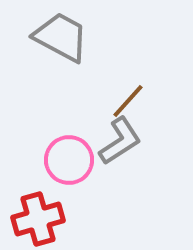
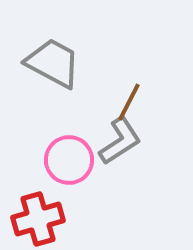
gray trapezoid: moved 8 px left, 26 px down
brown line: moved 1 px right, 1 px down; rotated 15 degrees counterclockwise
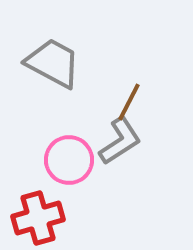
red cross: moved 1 px up
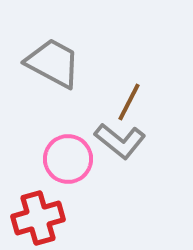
gray L-shape: rotated 72 degrees clockwise
pink circle: moved 1 px left, 1 px up
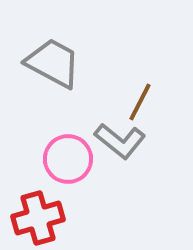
brown line: moved 11 px right
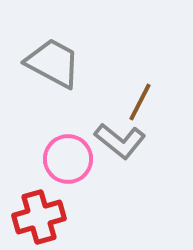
red cross: moved 1 px right, 1 px up
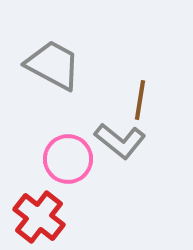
gray trapezoid: moved 2 px down
brown line: moved 2 px up; rotated 18 degrees counterclockwise
red cross: rotated 36 degrees counterclockwise
